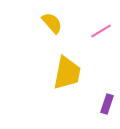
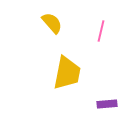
pink line: rotated 45 degrees counterclockwise
purple rectangle: rotated 66 degrees clockwise
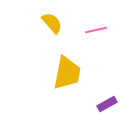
pink line: moved 5 px left, 1 px up; rotated 65 degrees clockwise
purple rectangle: rotated 24 degrees counterclockwise
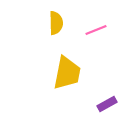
yellow semicircle: moved 4 px right; rotated 40 degrees clockwise
pink line: rotated 10 degrees counterclockwise
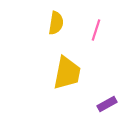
yellow semicircle: rotated 10 degrees clockwise
pink line: rotated 50 degrees counterclockwise
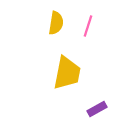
pink line: moved 8 px left, 4 px up
purple rectangle: moved 10 px left, 5 px down
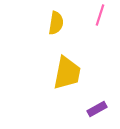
pink line: moved 12 px right, 11 px up
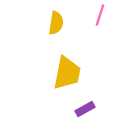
purple rectangle: moved 12 px left
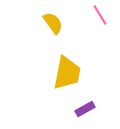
pink line: rotated 50 degrees counterclockwise
yellow semicircle: moved 3 px left; rotated 45 degrees counterclockwise
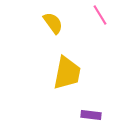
purple rectangle: moved 6 px right, 6 px down; rotated 36 degrees clockwise
